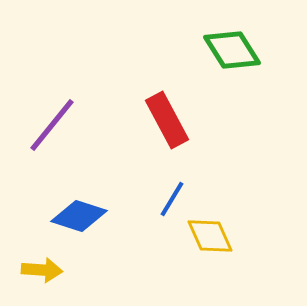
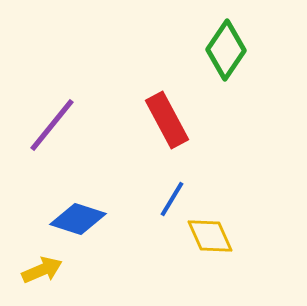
green diamond: moved 6 px left; rotated 66 degrees clockwise
blue diamond: moved 1 px left, 3 px down
yellow arrow: rotated 27 degrees counterclockwise
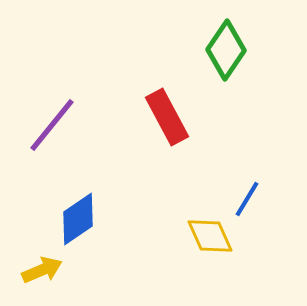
red rectangle: moved 3 px up
blue line: moved 75 px right
blue diamond: rotated 52 degrees counterclockwise
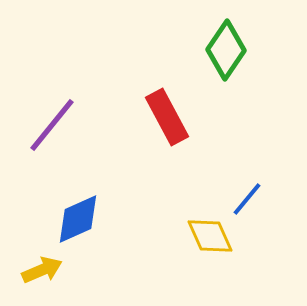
blue line: rotated 9 degrees clockwise
blue diamond: rotated 10 degrees clockwise
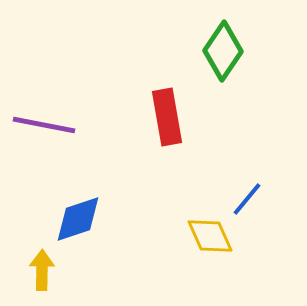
green diamond: moved 3 px left, 1 px down
red rectangle: rotated 18 degrees clockwise
purple line: moved 8 px left; rotated 62 degrees clockwise
blue diamond: rotated 6 degrees clockwise
yellow arrow: rotated 66 degrees counterclockwise
